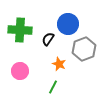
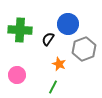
pink circle: moved 3 px left, 4 px down
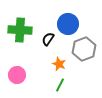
green line: moved 7 px right, 2 px up
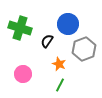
green cross: moved 2 px up; rotated 15 degrees clockwise
black semicircle: moved 1 px left, 2 px down
pink circle: moved 6 px right, 1 px up
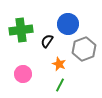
green cross: moved 1 px right, 2 px down; rotated 25 degrees counterclockwise
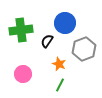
blue circle: moved 3 px left, 1 px up
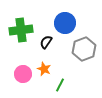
black semicircle: moved 1 px left, 1 px down
orange star: moved 15 px left, 5 px down
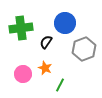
green cross: moved 2 px up
orange star: moved 1 px right, 1 px up
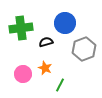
black semicircle: rotated 40 degrees clockwise
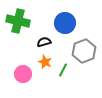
green cross: moved 3 px left, 7 px up; rotated 20 degrees clockwise
black semicircle: moved 2 px left
gray hexagon: moved 2 px down
orange star: moved 6 px up
green line: moved 3 px right, 15 px up
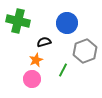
blue circle: moved 2 px right
gray hexagon: moved 1 px right
orange star: moved 9 px left, 2 px up; rotated 24 degrees clockwise
pink circle: moved 9 px right, 5 px down
